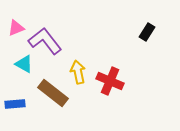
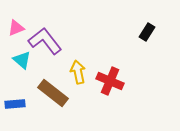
cyan triangle: moved 2 px left, 4 px up; rotated 12 degrees clockwise
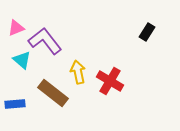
red cross: rotated 8 degrees clockwise
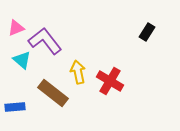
blue rectangle: moved 3 px down
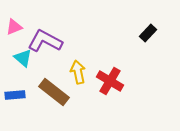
pink triangle: moved 2 px left, 1 px up
black rectangle: moved 1 px right, 1 px down; rotated 12 degrees clockwise
purple L-shape: rotated 24 degrees counterclockwise
cyan triangle: moved 1 px right, 2 px up
brown rectangle: moved 1 px right, 1 px up
blue rectangle: moved 12 px up
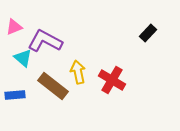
red cross: moved 2 px right, 1 px up
brown rectangle: moved 1 px left, 6 px up
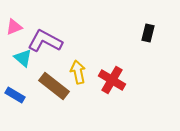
black rectangle: rotated 30 degrees counterclockwise
brown rectangle: moved 1 px right
blue rectangle: rotated 36 degrees clockwise
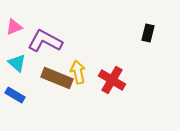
cyan triangle: moved 6 px left, 5 px down
brown rectangle: moved 3 px right, 8 px up; rotated 16 degrees counterclockwise
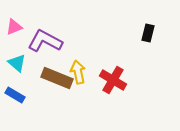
red cross: moved 1 px right
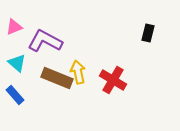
blue rectangle: rotated 18 degrees clockwise
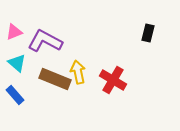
pink triangle: moved 5 px down
brown rectangle: moved 2 px left, 1 px down
